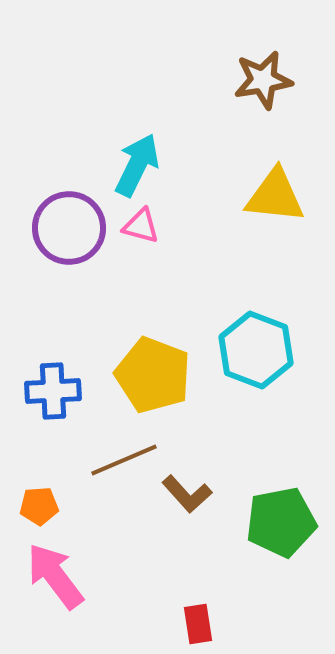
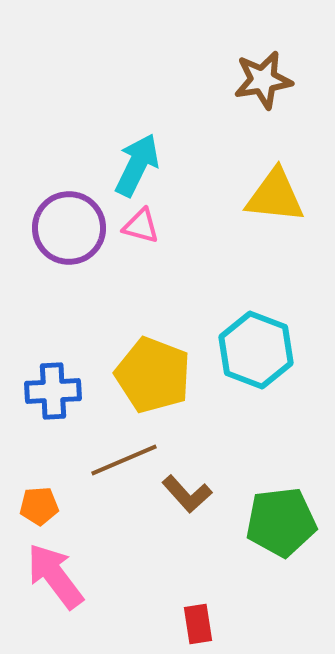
green pentagon: rotated 4 degrees clockwise
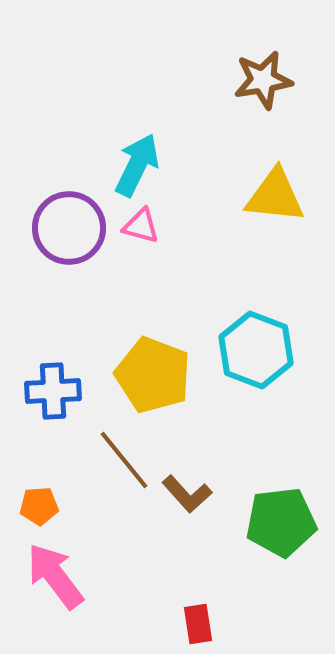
brown line: rotated 74 degrees clockwise
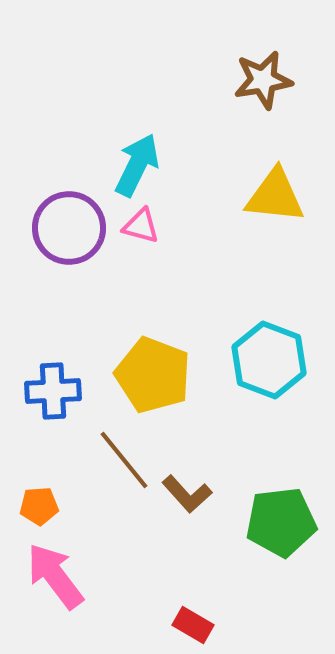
cyan hexagon: moved 13 px right, 10 px down
red rectangle: moved 5 px left, 1 px down; rotated 51 degrees counterclockwise
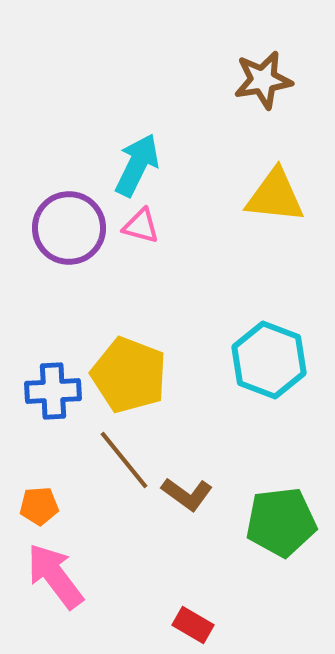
yellow pentagon: moved 24 px left
brown L-shape: rotated 12 degrees counterclockwise
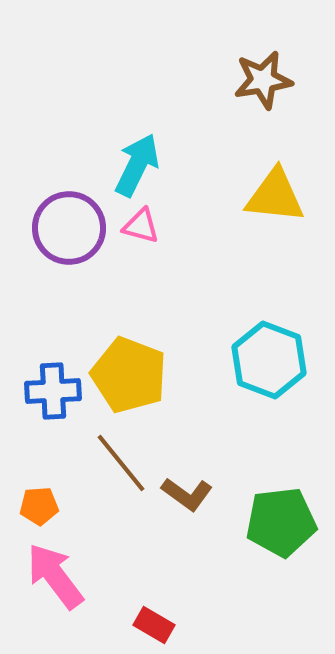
brown line: moved 3 px left, 3 px down
red rectangle: moved 39 px left
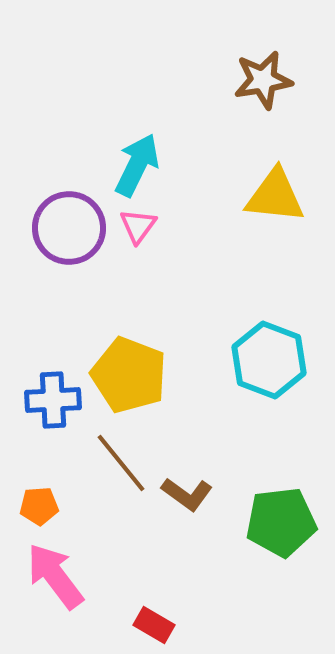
pink triangle: moved 3 px left; rotated 51 degrees clockwise
blue cross: moved 9 px down
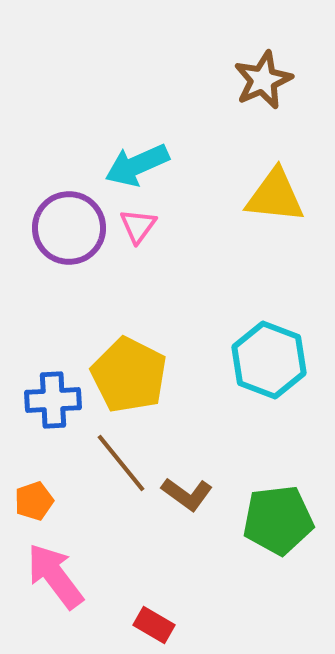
brown star: rotated 14 degrees counterclockwise
cyan arrow: rotated 140 degrees counterclockwise
yellow pentagon: rotated 6 degrees clockwise
orange pentagon: moved 5 px left, 5 px up; rotated 15 degrees counterclockwise
green pentagon: moved 3 px left, 2 px up
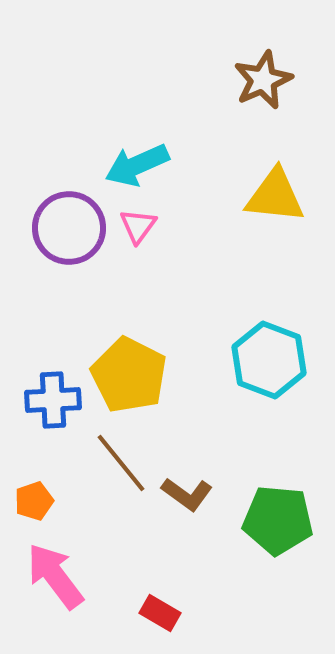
green pentagon: rotated 12 degrees clockwise
red rectangle: moved 6 px right, 12 px up
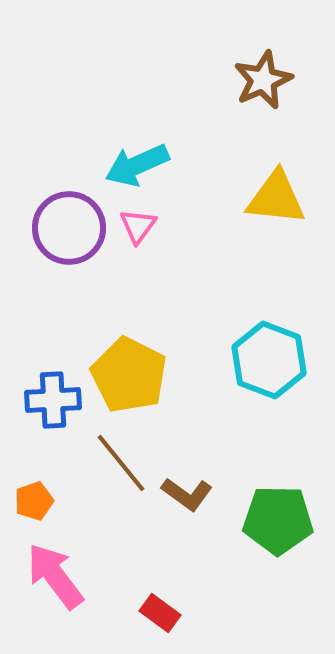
yellow triangle: moved 1 px right, 2 px down
green pentagon: rotated 4 degrees counterclockwise
red rectangle: rotated 6 degrees clockwise
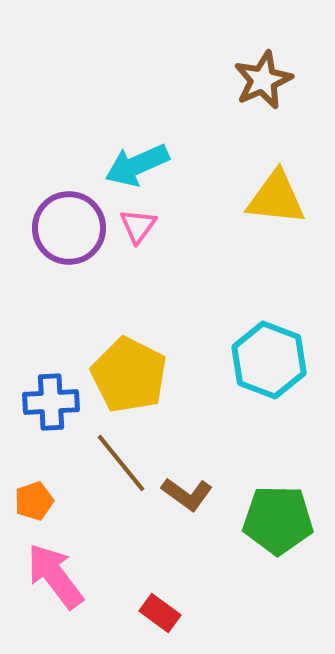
blue cross: moved 2 px left, 2 px down
